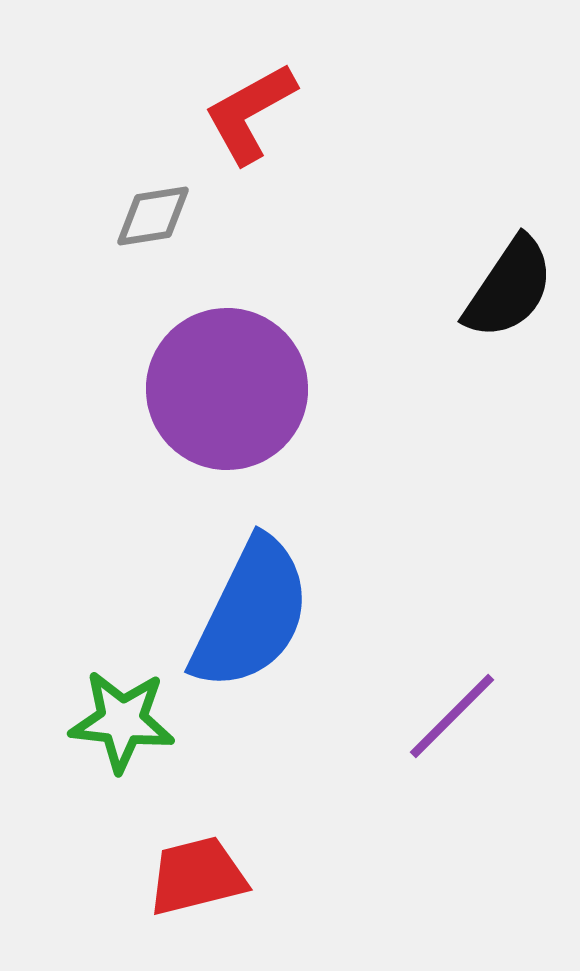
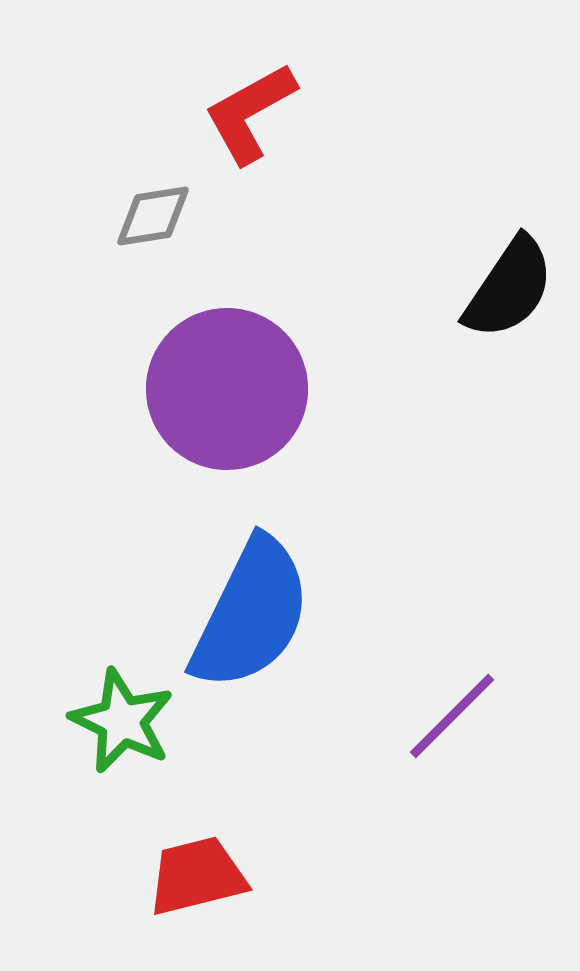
green star: rotated 20 degrees clockwise
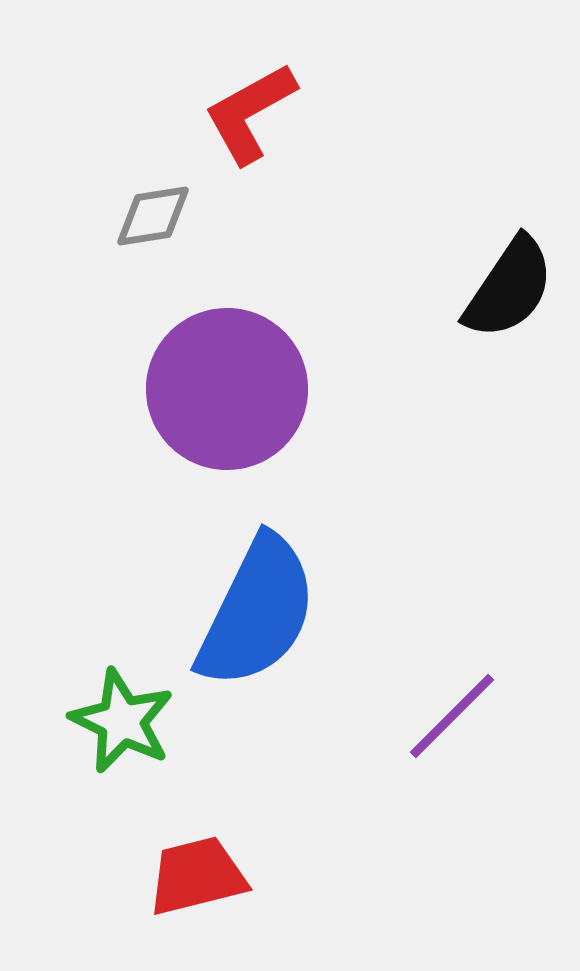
blue semicircle: moved 6 px right, 2 px up
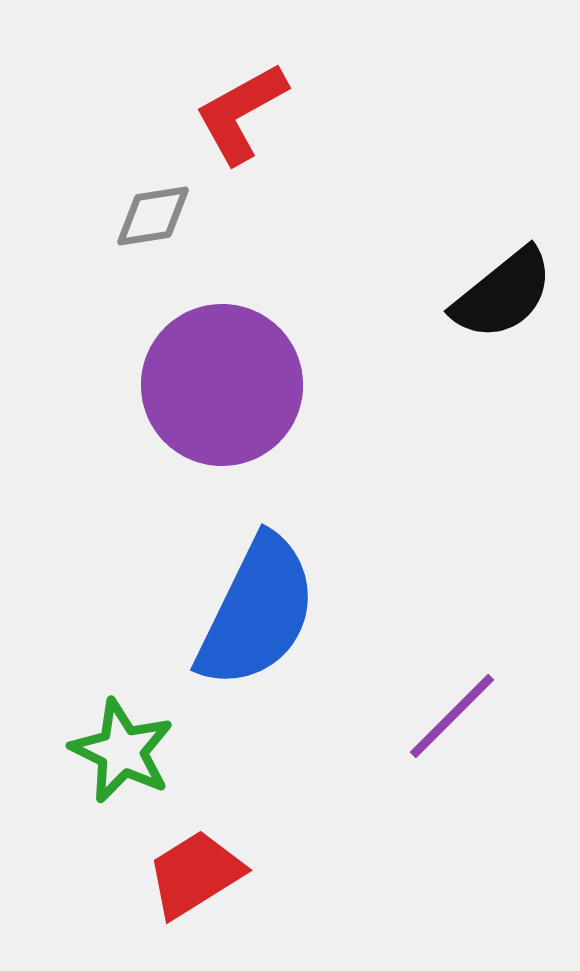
red L-shape: moved 9 px left
black semicircle: moved 6 px left, 6 px down; rotated 17 degrees clockwise
purple circle: moved 5 px left, 4 px up
green star: moved 30 px down
red trapezoid: moved 2 px left, 2 px up; rotated 18 degrees counterclockwise
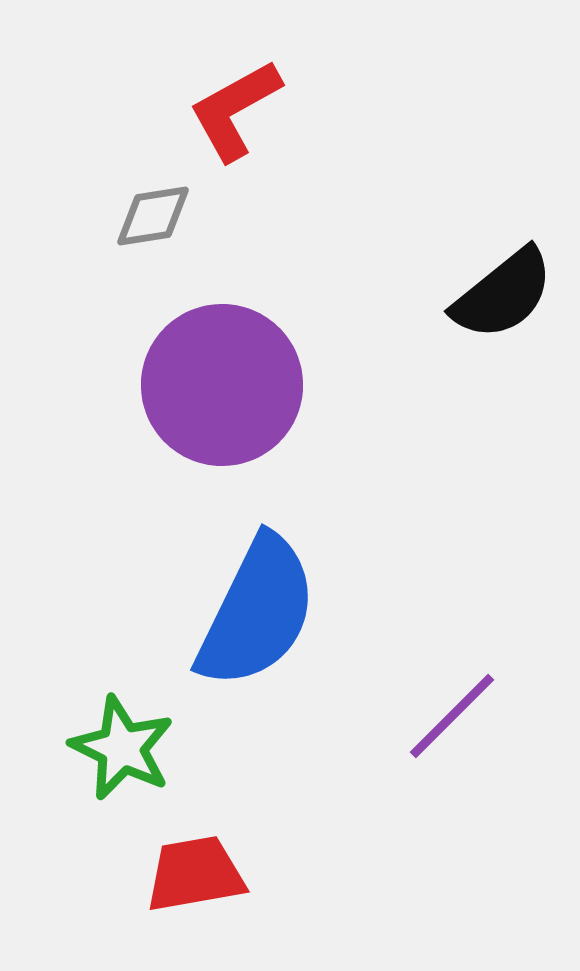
red L-shape: moved 6 px left, 3 px up
green star: moved 3 px up
red trapezoid: rotated 22 degrees clockwise
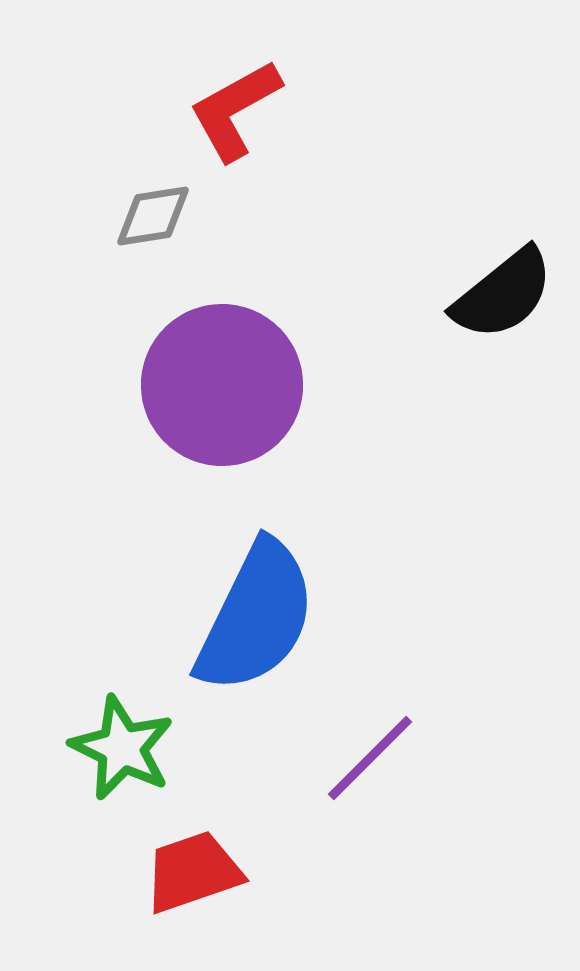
blue semicircle: moved 1 px left, 5 px down
purple line: moved 82 px left, 42 px down
red trapezoid: moved 2 px left, 2 px up; rotated 9 degrees counterclockwise
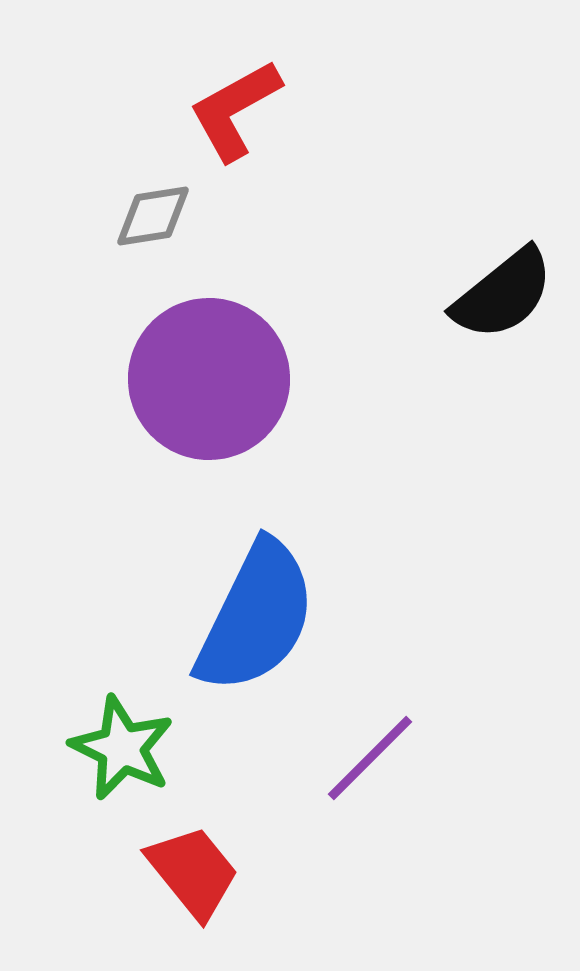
purple circle: moved 13 px left, 6 px up
red trapezoid: rotated 70 degrees clockwise
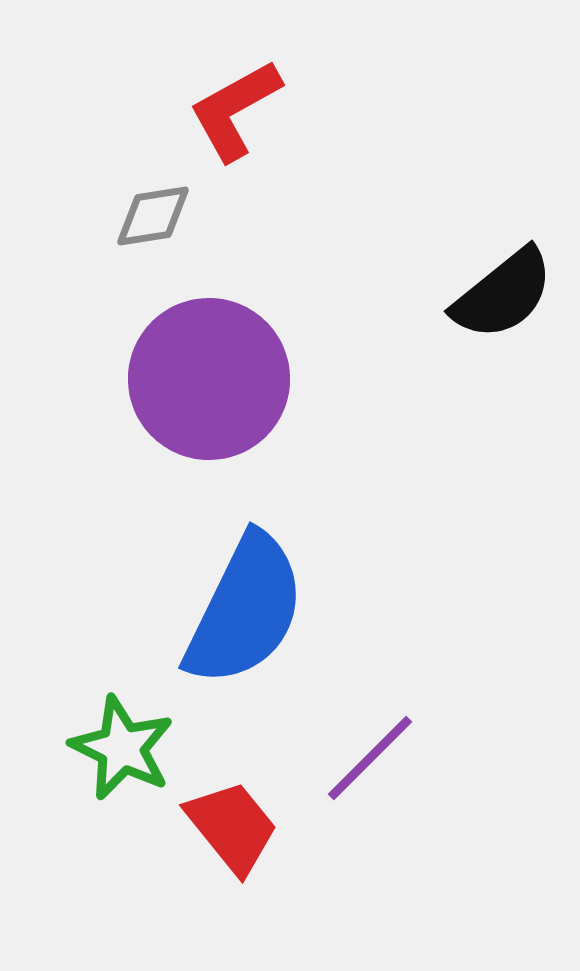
blue semicircle: moved 11 px left, 7 px up
red trapezoid: moved 39 px right, 45 px up
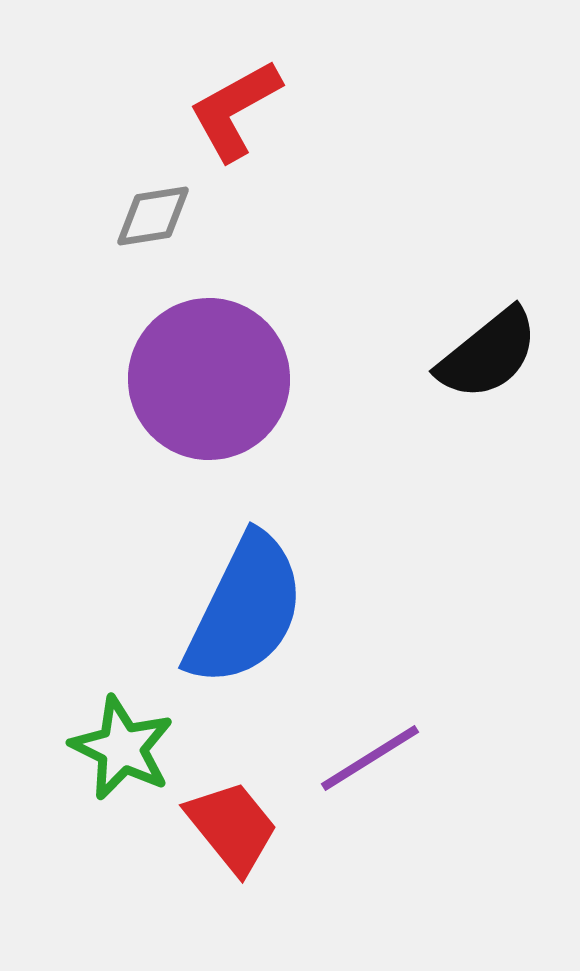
black semicircle: moved 15 px left, 60 px down
purple line: rotated 13 degrees clockwise
